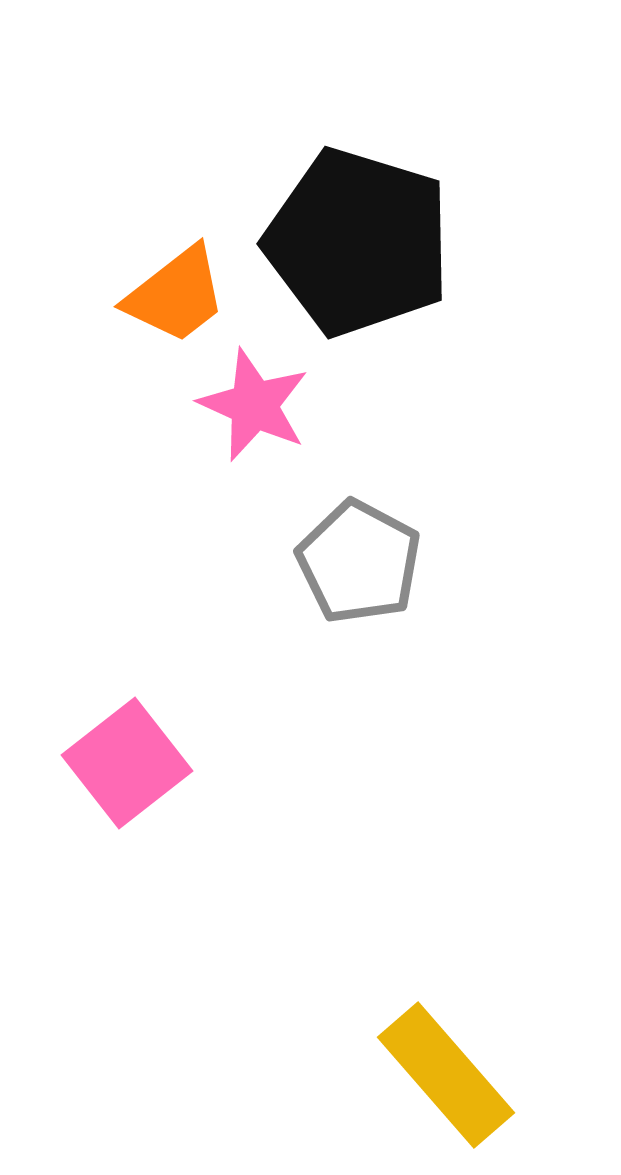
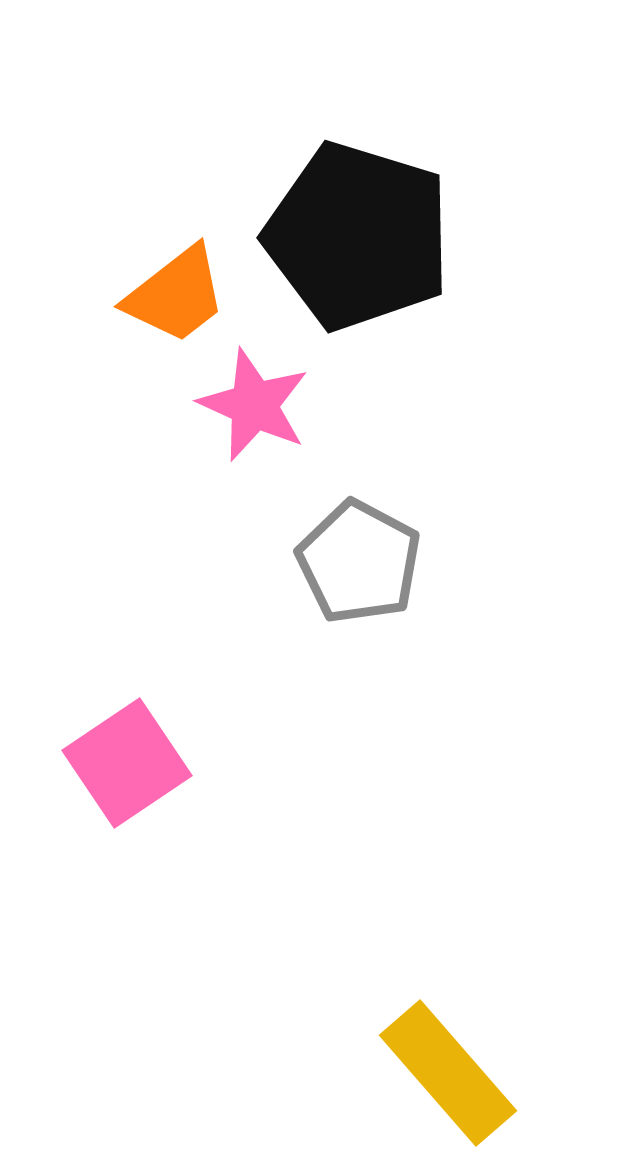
black pentagon: moved 6 px up
pink square: rotated 4 degrees clockwise
yellow rectangle: moved 2 px right, 2 px up
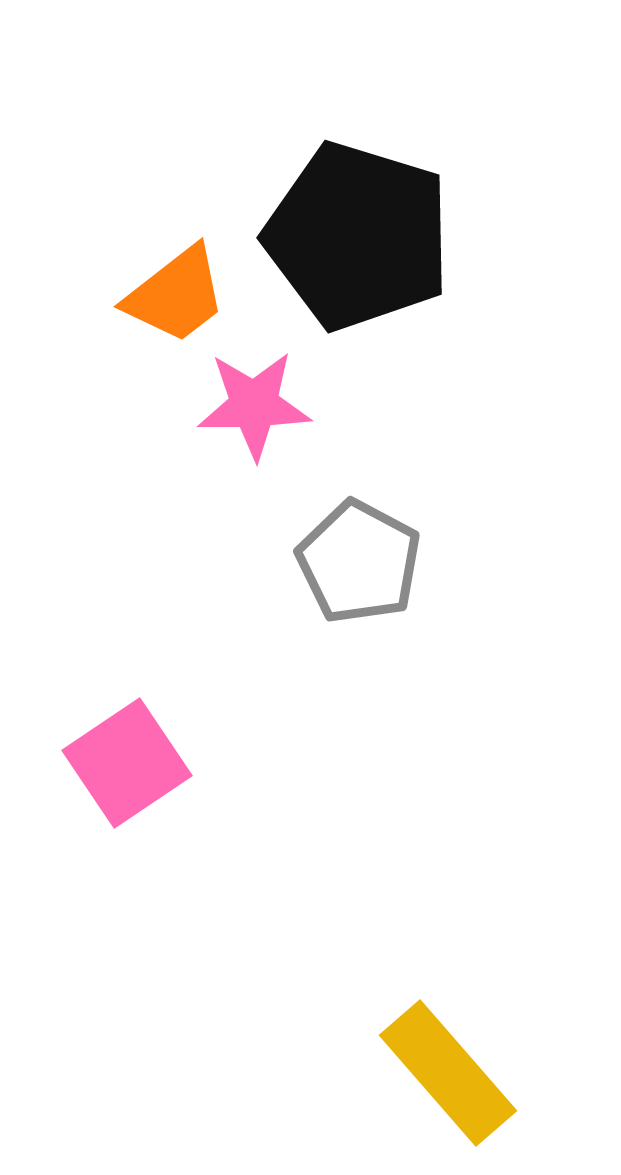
pink star: rotated 25 degrees counterclockwise
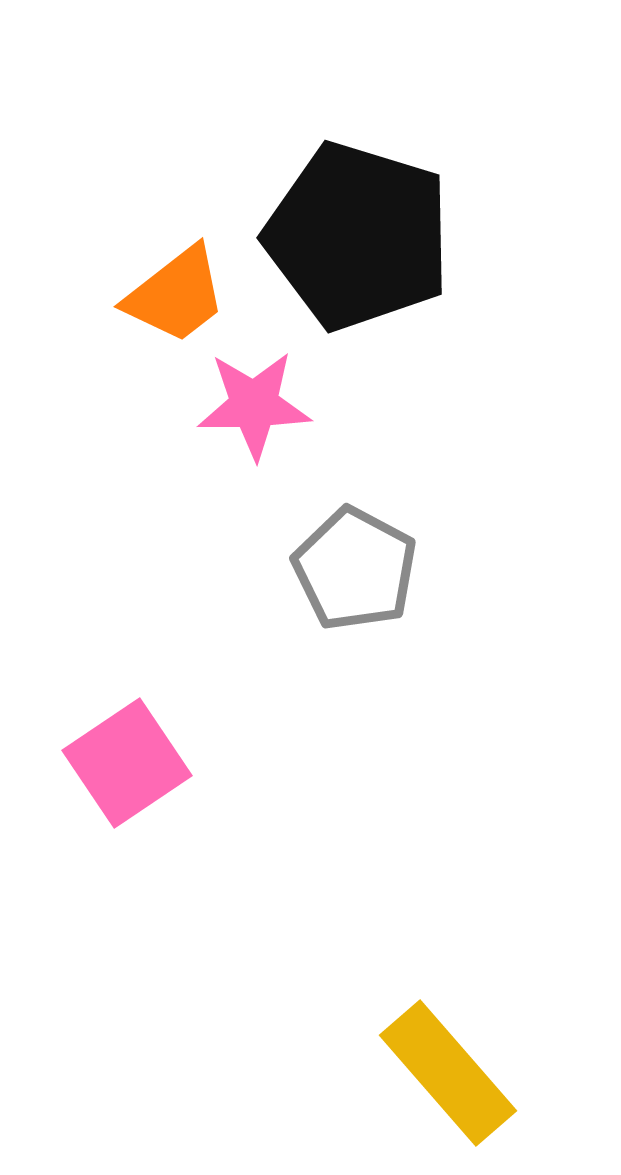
gray pentagon: moved 4 px left, 7 px down
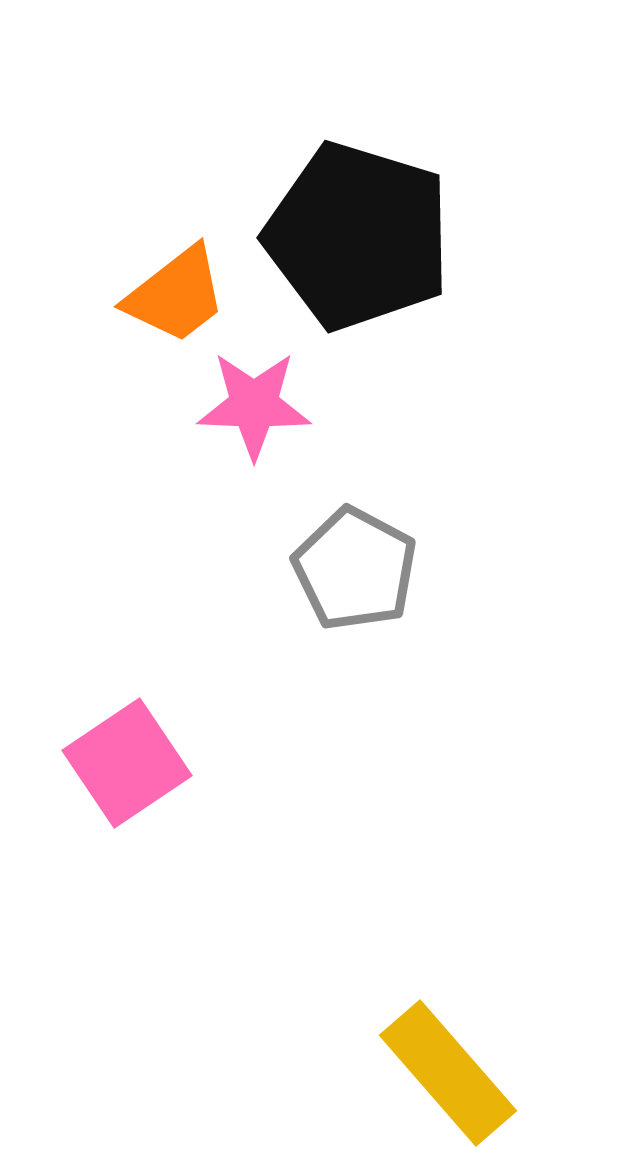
pink star: rotated 3 degrees clockwise
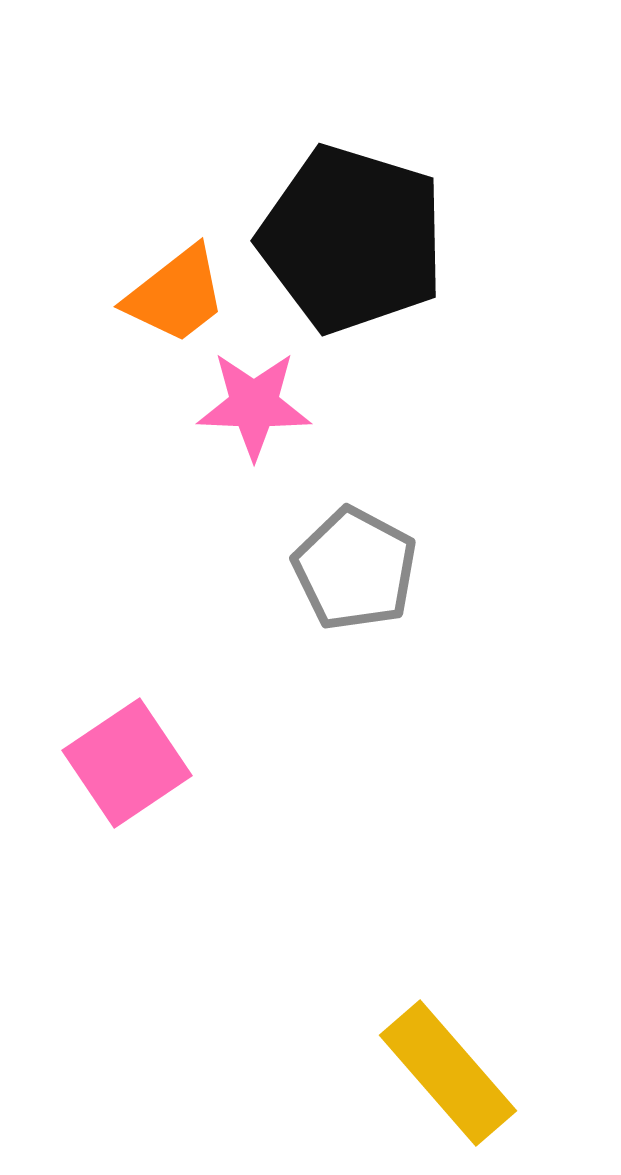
black pentagon: moved 6 px left, 3 px down
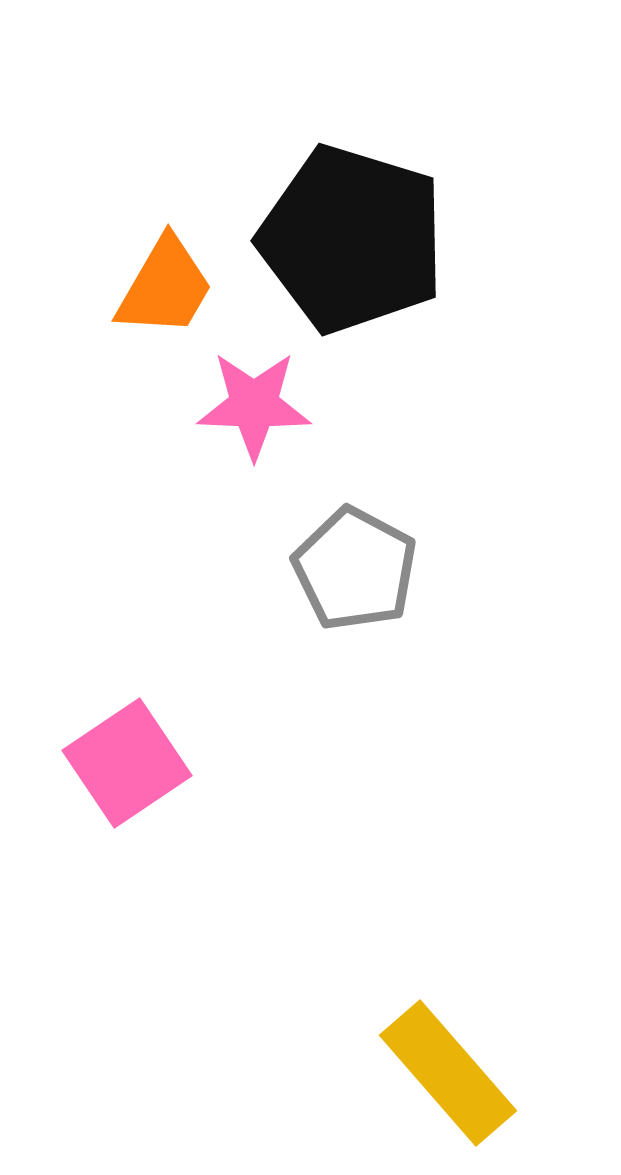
orange trapezoid: moved 11 px left, 8 px up; rotated 22 degrees counterclockwise
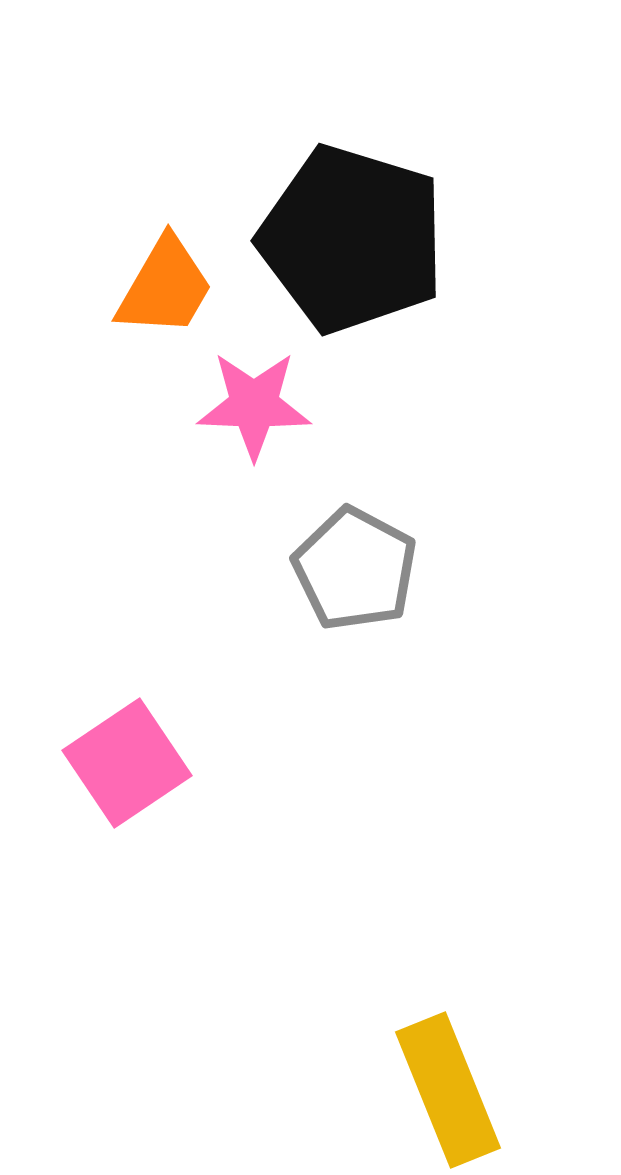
yellow rectangle: moved 17 px down; rotated 19 degrees clockwise
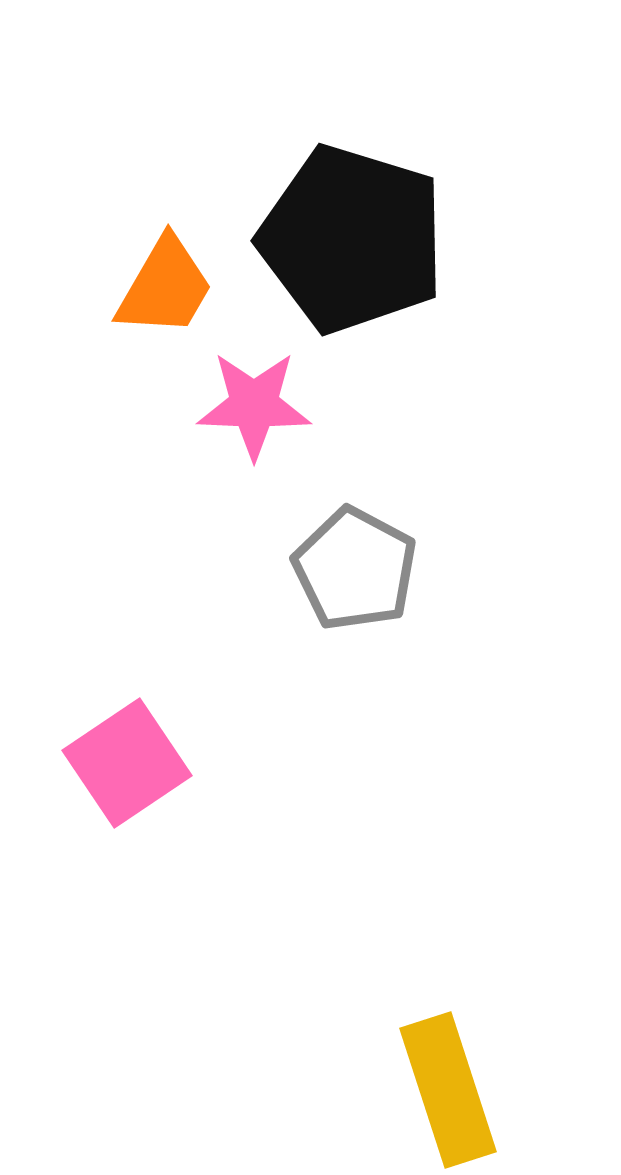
yellow rectangle: rotated 4 degrees clockwise
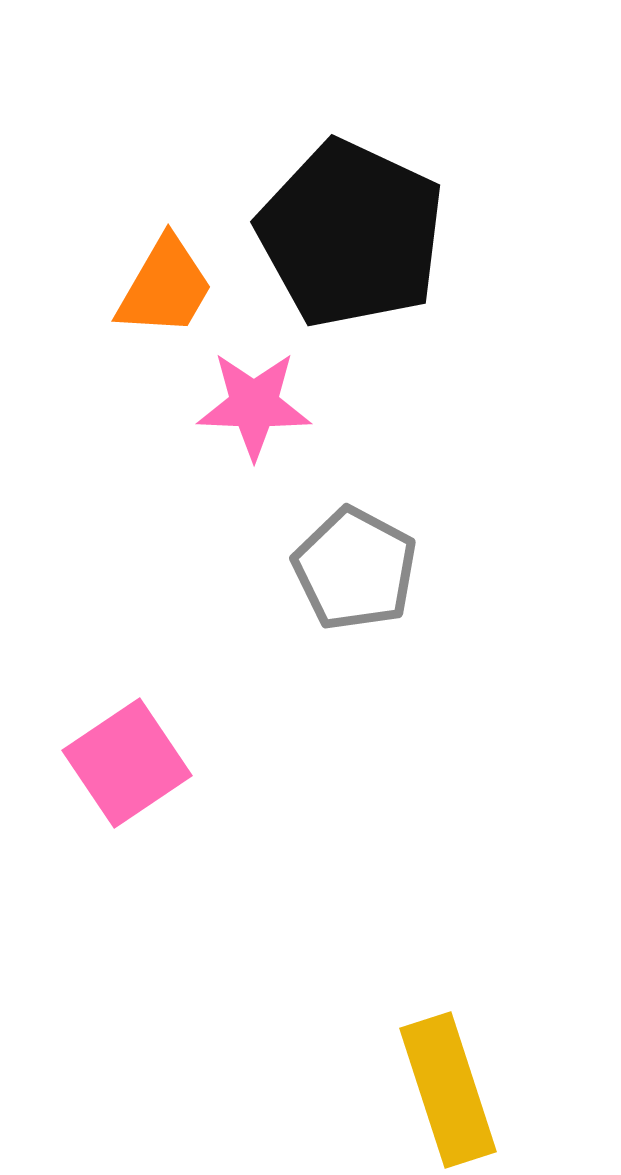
black pentagon: moved 1 px left, 5 px up; rotated 8 degrees clockwise
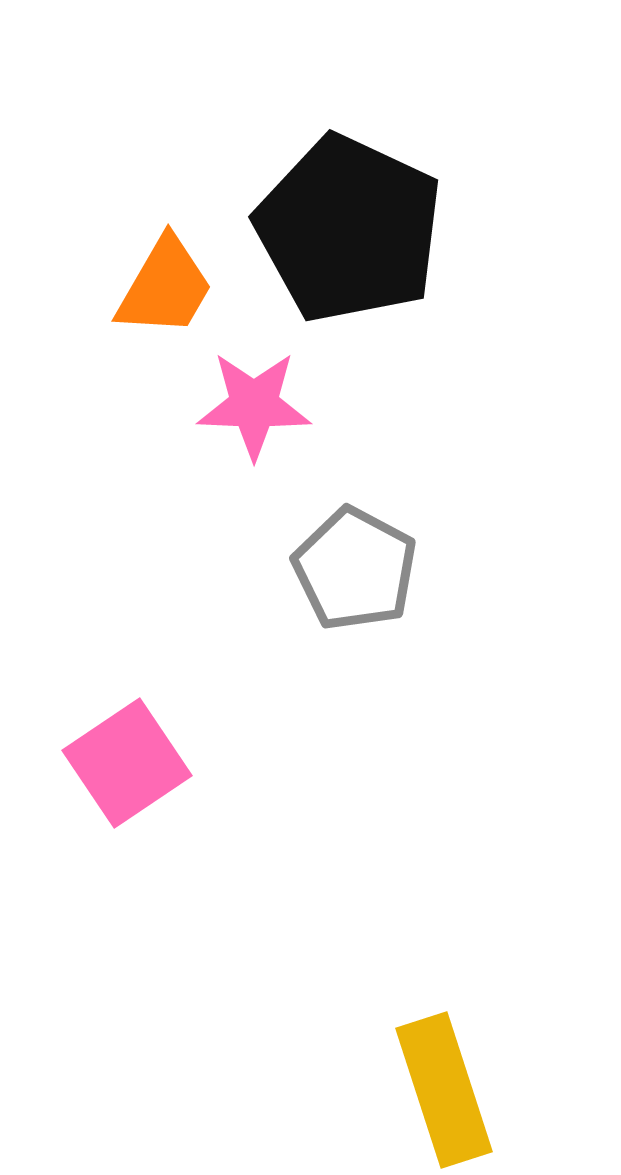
black pentagon: moved 2 px left, 5 px up
yellow rectangle: moved 4 px left
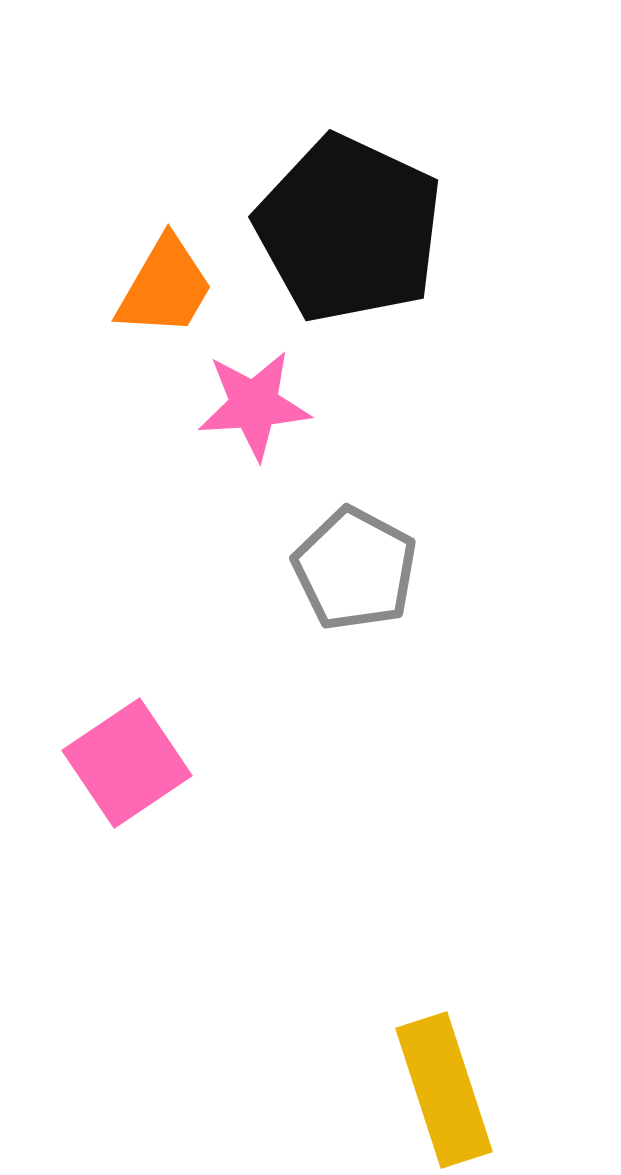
pink star: rotated 6 degrees counterclockwise
